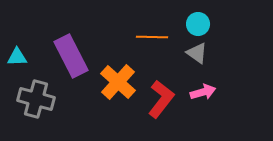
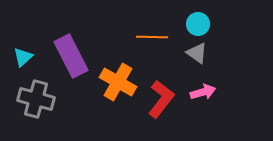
cyan triangle: moved 6 px right; rotated 40 degrees counterclockwise
orange cross: rotated 12 degrees counterclockwise
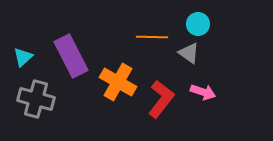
gray triangle: moved 8 px left
pink arrow: rotated 35 degrees clockwise
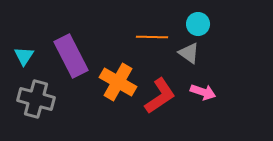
cyan triangle: moved 1 px right, 1 px up; rotated 15 degrees counterclockwise
red L-shape: moved 1 px left, 3 px up; rotated 18 degrees clockwise
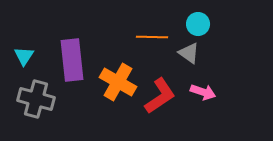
purple rectangle: moved 1 px right, 4 px down; rotated 21 degrees clockwise
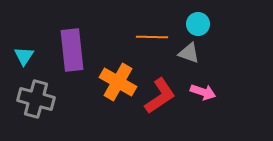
gray triangle: rotated 15 degrees counterclockwise
purple rectangle: moved 10 px up
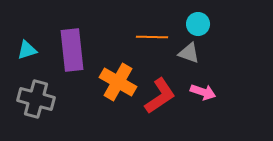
cyan triangle: moved 3 px right, 6 px up; rotated 40 degrees clockwise
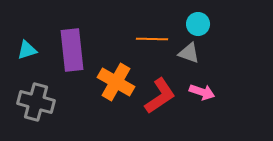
orange line: moved 2 px down
orange cross: moved 2 px left
pink arrow: moved 1 px left
gray cross: moved 3 px down
